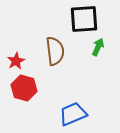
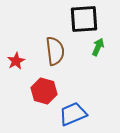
red hexagon: moved 20 px right, 3 px down
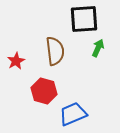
green arrow: moved 1 px down
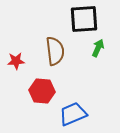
red star: rotated 24 degrees clockwise
red hexagon: moved 2 px left; rotated 10 degrees counterclockwise
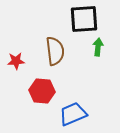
green arrow: moved 1 px up; rotated 18 degrees counterclockwise
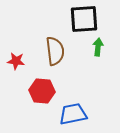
red star: rotated 12 degrees clockwise
blue trapezoid: rotated 12 degrees clockwise
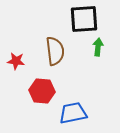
blue trapezoid: moved 1 px up
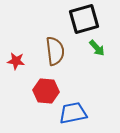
black square: rotated 12 degrees counterclockwise
green arrow: moved 1 px left, 1 px down; rotated 132 degrees clockwise
red hexagon: moved 4 px right
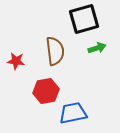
green arrow: rotated 66 degrees counterclockwise
red hexagon: rotated 15 degrees counterclockwise
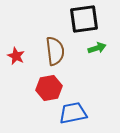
black square: rotated 8 degrees clockwise
red star: moved 5 px up; rotated 18 degrees clockwise
red hexagon: moved 3 px right, 3 px up
